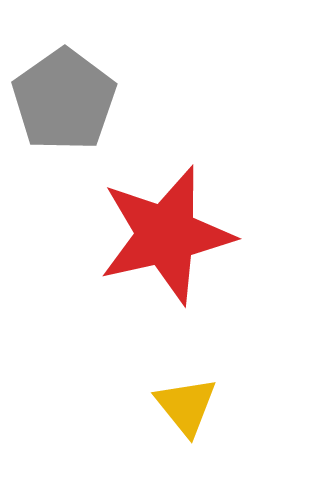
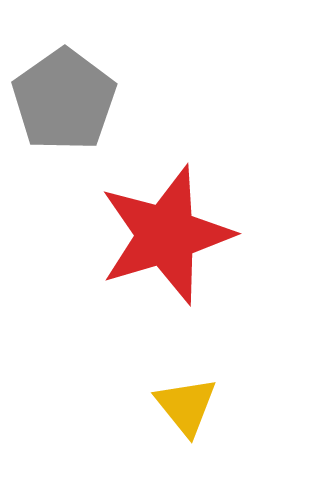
red star: rotated 4 degrees counterclockwise
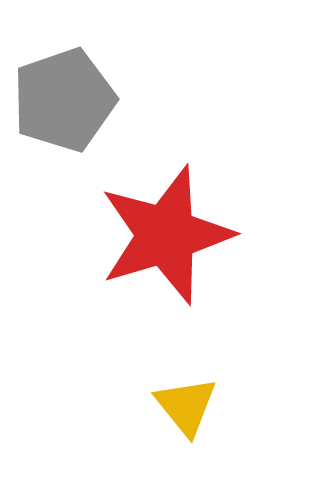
gray pentagon: rotated 16 degrees clockwise
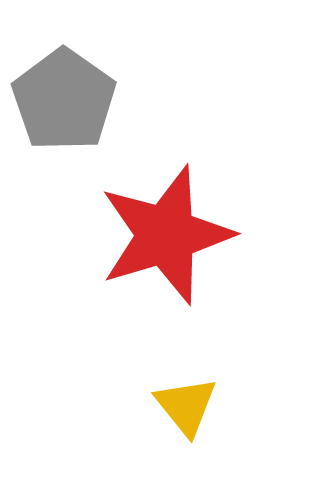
gray pentagon: rotated 18 degrees counterclockwise
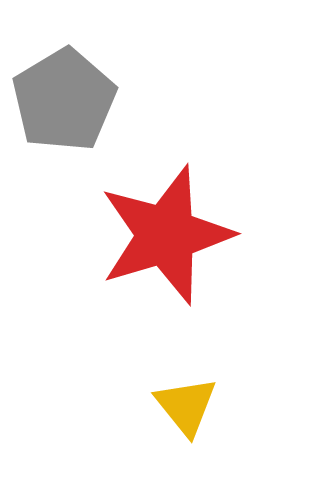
gray pentagon: rotated 6 degrees clockwise
